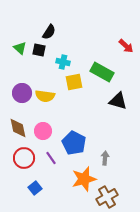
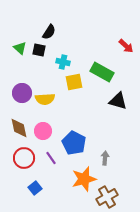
yellow semicircle: moved 3 px down; rotated 12 degrees counterclockwise
brown diamond: moved 1 px right
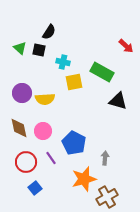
red circle: moved 2 px right, 4 px down
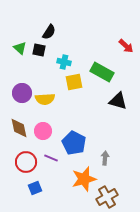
cyan cross: moved 1 px right
purple line: rotated 32 degrees counterclockwise
blue square: rotated 16 degrees clockwise
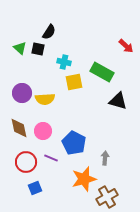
black square: moved 1 px left, 1 px up
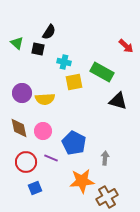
green triangle: moved 3 px left, 5 px up
orange star: moved 2 px left, 2 px down; rotated 10 degrees clockwise
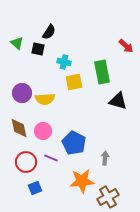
green rectangle: rotated 50 degrees clockwise
brown cross: moved 1 px right
